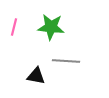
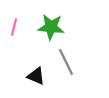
gray line: moved 1 px down; rotated 60 degrees clockwise
black triangle: rotated 12 degrees clockwise
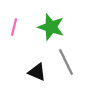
green star: rotated 12 degrees clockwise
black triangle: moved 1 px right, 4 px up
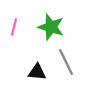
black triangle: rotated 18 degrees counterclockwise
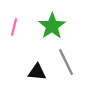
green star: moved 1 px right, 1 px up; rotated 20 degrees clockwise
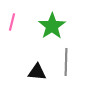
pink line: moved 2 px left, 5 px up
gray line: rotated 28 degrees clockwise
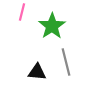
pink line: moved 10 px right, 10 px up
gray line: rotated 16 degrees counterclockwise
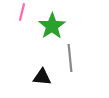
gray line: moved 4 px right, 4 px up; rotated 8 degrees clockwise
black triangle: moved 5 px right, 5 px down
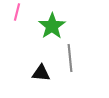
pink line: moved 5 px left
black triangle: moved 1 px left, 4 px up
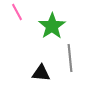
pink line: rotated 42 degrees counterclockwise
